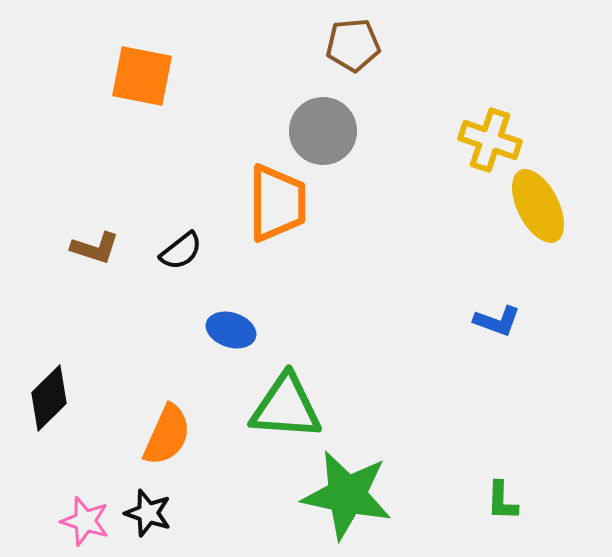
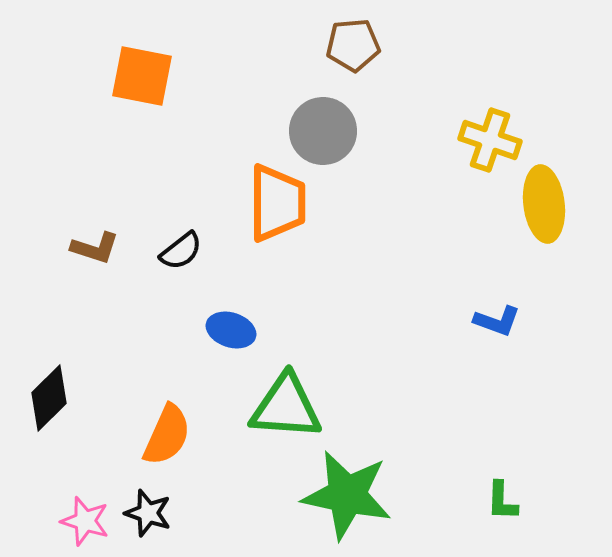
yellow ellipse: moved 6 px right, 2 px up; rotated 20 degrees clockwise
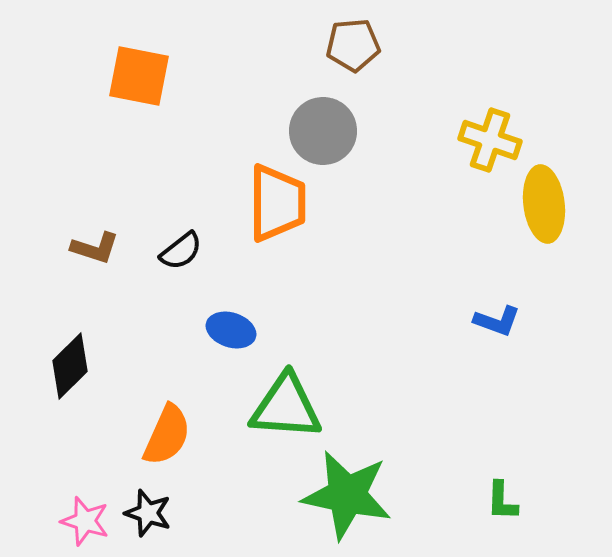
orange square: moved 3 px left
black diamond: moved 21 px right, 32 px up
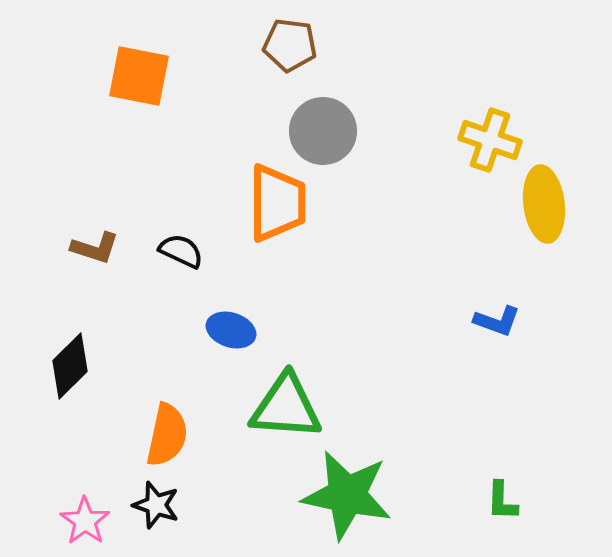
brown pentagon: moved 63 px left; rotated 12 degrees clockwise
black semicircle: rotated 117 degrees counterclockwise
orange semicircle: rotated 12 degrees counterclockwise
black star: moved 8 px right, 8 px up
pink star: rotated 18 degrees clockwise
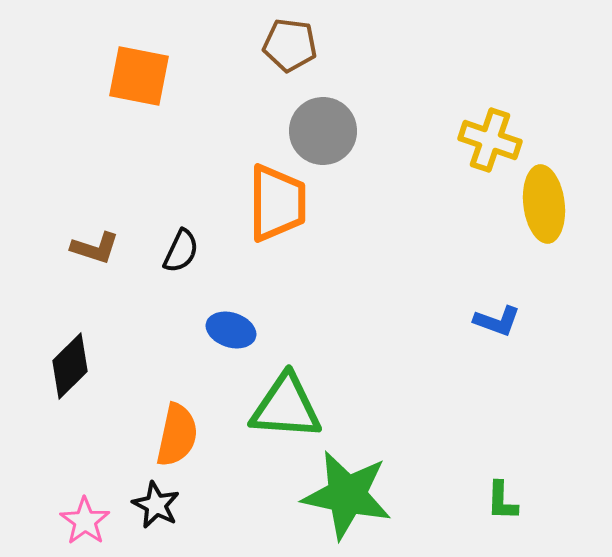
black semicircle: rotated 90 degrees clockwise
orange semicircle: moved 10 px right
black star: rotated 9 degrees clockwise
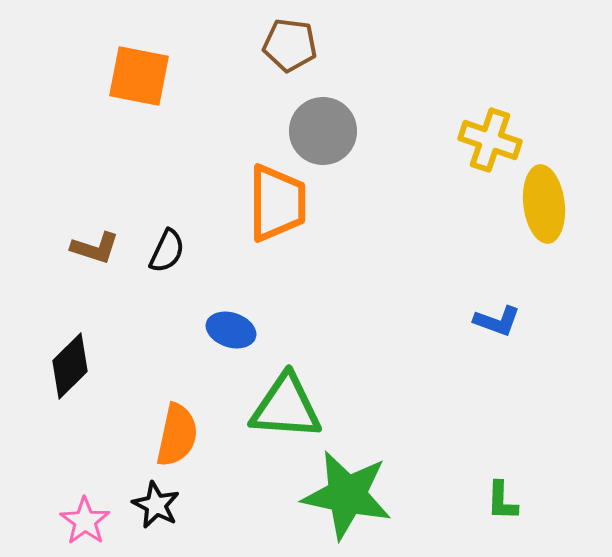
black semicircle: moved 14 px left
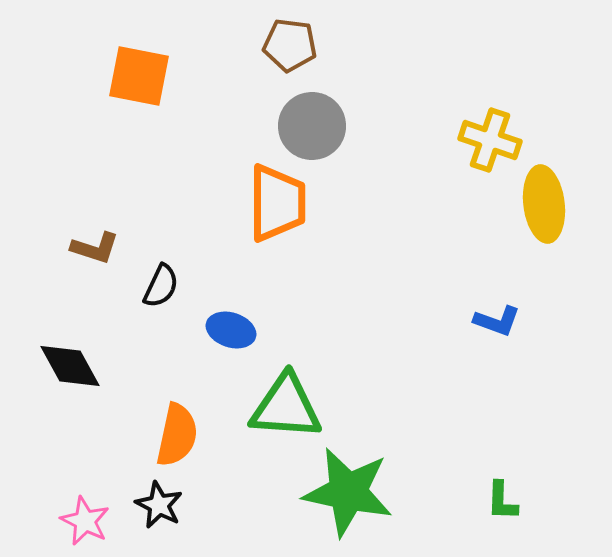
gray circle: moved 11 px left, 5 px up
black semicircle: moved 6 px left, 35 px down
black diamond: rotated 74 degrees counterclockwise
green star: moved 1 px right, 3 px up
black star: moved 3 px right
pink star: rotated 9 degrees counterclockwise
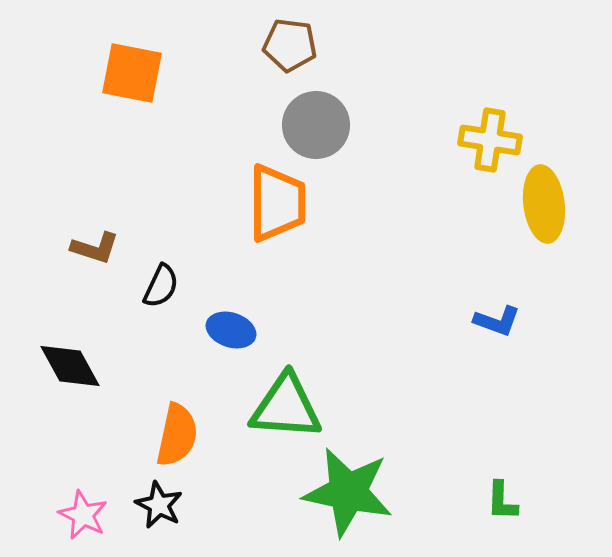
orange square: moved 7 px left, 3 px up
gray circle: moved 4 px right, 1 px up
yellow cross: rotated 10 degrees counterclockwise
pink star: moved 2 px left, 6 px up
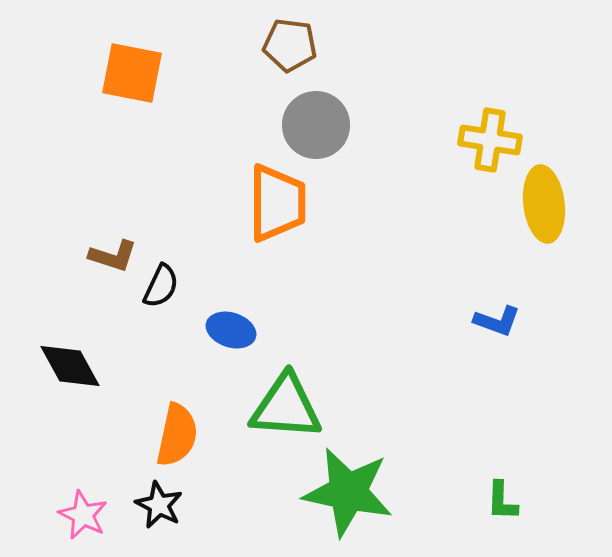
brown L-shape: moved 18 px right, 8 px down
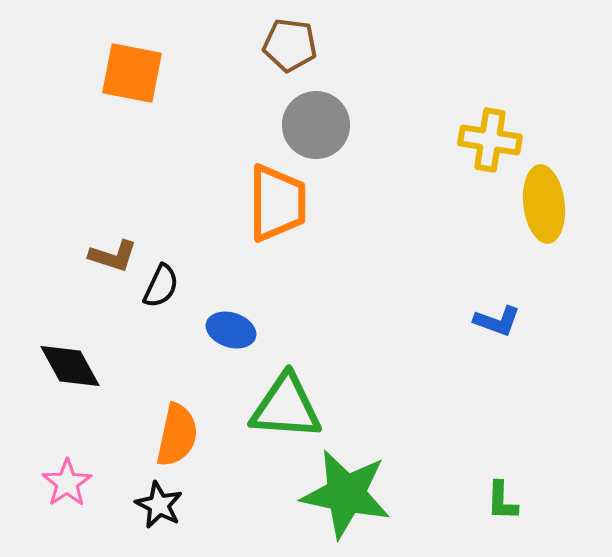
green star: moved 2 px left, 2 px down
pink star: moved 16 px left, 32 px up; rotated 12 degrees clockwise
